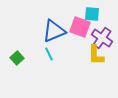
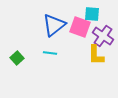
blue triangle: moved 6 px up; rotated 15 degrees counterclockwise
purple cross: moved 1 px right, 2 px up
cyan line: moved 1 px right, 1 px up; rotated 56 degrees counterclockwise
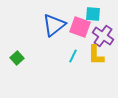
cyan square: moved 1 px right
cyan line: moved 23 px right, 3 px down; rotated 72 degrees counterclockwise
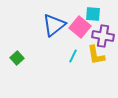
pink square: rotated 20 degrees clockwise
purple cross: rotated 25 degrees counterclockwise
yellow L-shape: rotated 10 degrees counterclockwise
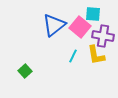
green square: moved 8 px right, 13 px down
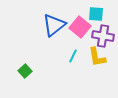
cyan square: moved 3 px right
yellow L-shape: moved 1 px right, 2 px down
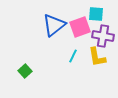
pink square: rotated 30 degrees clockwise
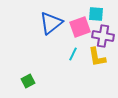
blue triangle: moved 3 px left, 2 px up
cyan line: moved 2 px up
green square: moved 3 px right, 10 px down; rotated 16 degrees clockwise
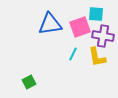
blue triangle: moved 1 px left, 1 px down; rotated 30 degrees clockwise
green square: moved 1 px right, 1 px down
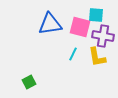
cyan square: moved 1 px down
pink square: rotated 35 degrees clockwise
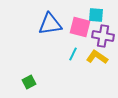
yellow L-shape: rotated 135 degrees clockwise
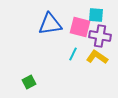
purple cross: moved 3 px left
